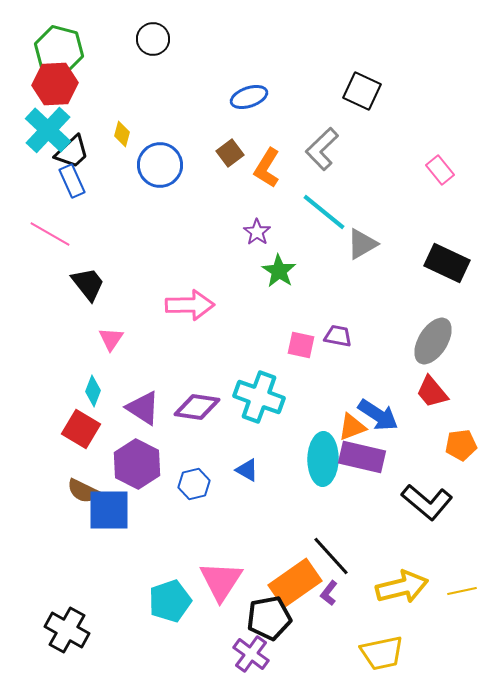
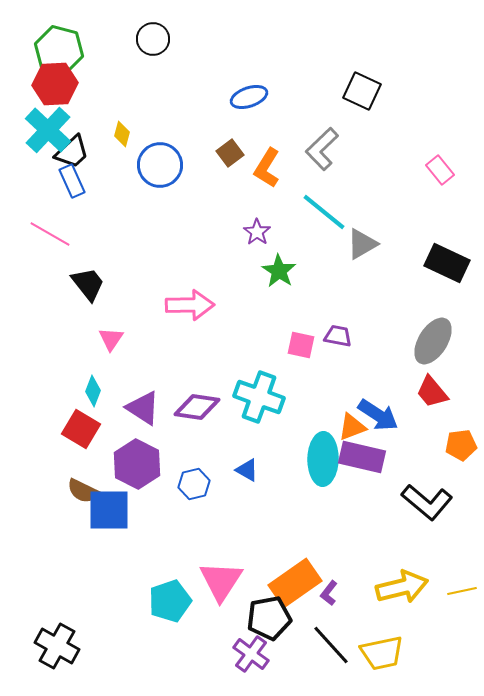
black line at (331, 556): moved 89 px down
black cross at (67, 630): moved 10 px left, 16 px down
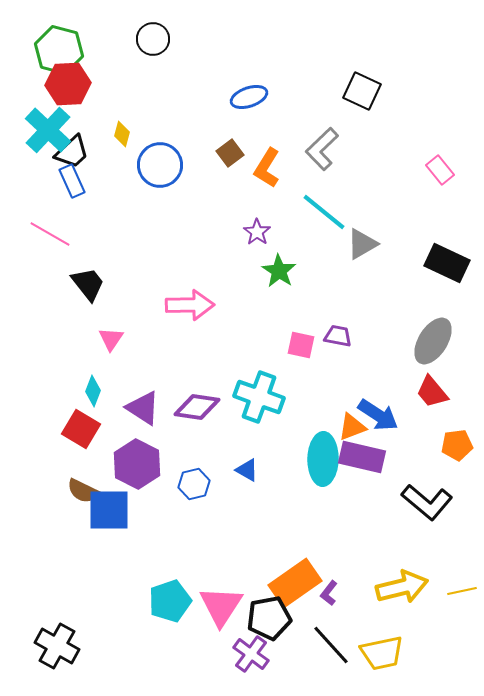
red hexagon at (55, 84): moved 13 px right
orange pentagon at (461, 445): moved 4 px left
pink triangle at (221, 581): moved 25 px down
